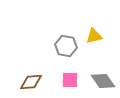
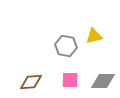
gray diamond: rotated 55 degrees counterclockwise
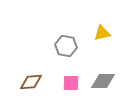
yellow triangle: moved 8 px right, 3 px up
pink square: moved 1 px right, 3 px down
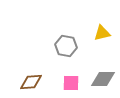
gray diamond: moved 2 px up
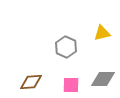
gray hexagon: moved 1 px down; rotated 15 degrees clockwise
pink square: moved 2 px down
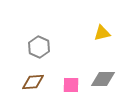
gray hexagon: moved 27 px left
brown diamond: moved 2 px right
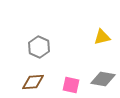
yellow triangle: moved 4 px down
gray diamond: rotated 10 degrees clockwise
pink square: rotated 12 degrees clockwise
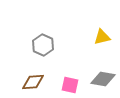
gray hexagon: moved 4 px right, 2 px up
pink square: moved 1 px left
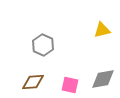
yellow triangle: moved 7 px up
gray diamond: rotated 20 degrees counterclockwise
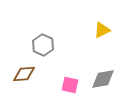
yellow triangle: rotated 12 degrees counterclockwise
brown diamond: moved 9 px left, 8 px up
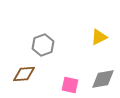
yellow triangle: moved 3 px left, 7 px down
gray hexagon: rotated 15 degrees clockwise
